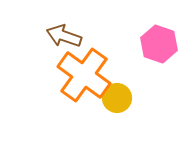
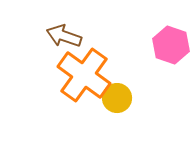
pink hexagon: moved 12 px right, 1 px down
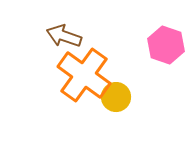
pink hexagon: moved 5 px left
yellow circle: moved 1 px left, 1 px up
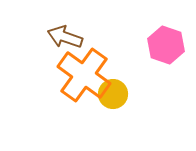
brown arrow: moved 1 px right, 1 px down
yellow circle: moved 3 px left, 3 px up
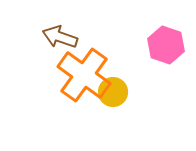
brown arrow: moved 5 px left
yellow circle: moved 2 px up
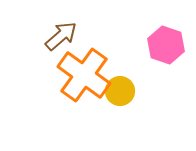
brown arrow: moved 1 px right, 1 px up; rotated 120 degrees clockwise
yellow circle: moved 7 px right, 1 px up
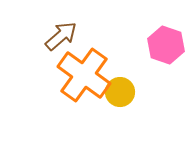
yellow circle: moved 1 px down
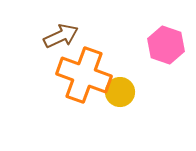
brown arrow: rotated 16 degrees clockwise
orange cross: rotated 16 degrees counterclockwise
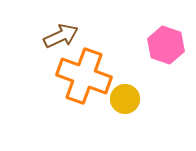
orange cross: moved 1 px down
yellow circle: moved 5 px right, 7 px down
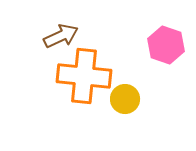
orange cross: rotated 14 degrees counterclockwise
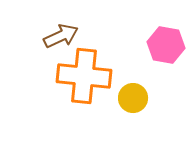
pink hexagon: rotated 9 degrees counterclockwise
yellow circle: moved 8 px right, 1 px up
